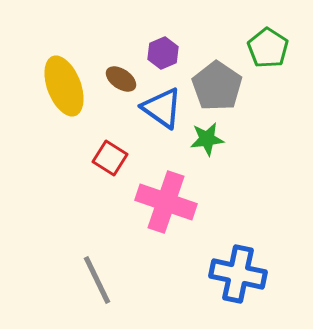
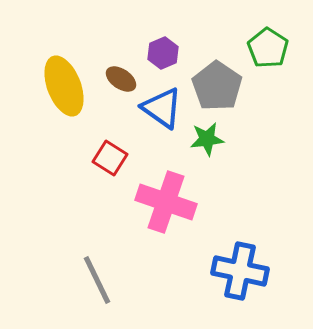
blue cross: moved 2 px right, 3 px up
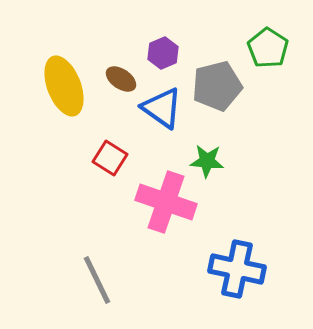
gray pentagon: rotated 24 degrees clockwise
green star: moved 22 px down; rotated 12 degrees clockwise
blue cross: moved 3 px left, 2 px up
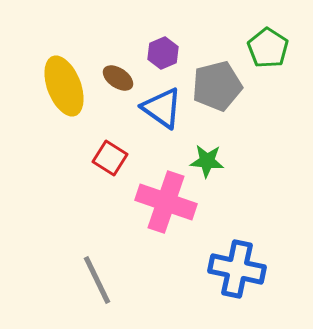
brown ellipse: moved 3 px left, 1 px up
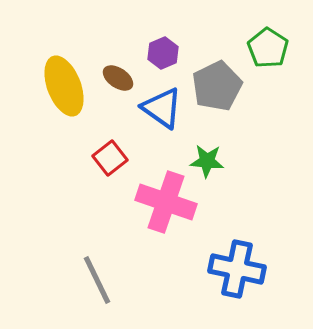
gray pentagon: rotated 12 degrees counterclockwise
red square: rotated 20 degrees clockwise
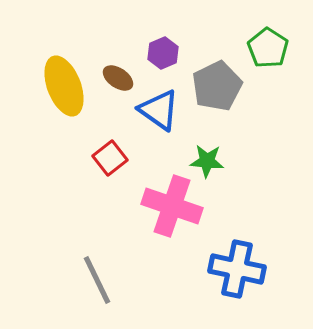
blue triangle: moved 3 px left, 2 px down
pink cross: moved 6 px right, 4 px down
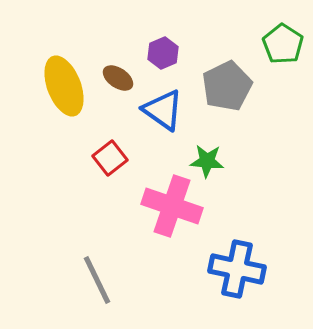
green pentagon: moved 15 px right, 4 px up
gray pentagon: moved 10 px right
blue triangle: moved 4 px right
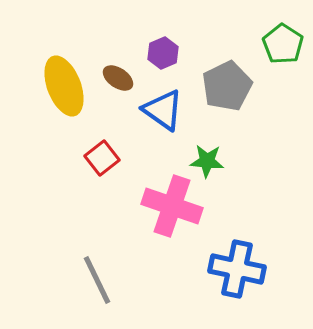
red square: moved 8 px left
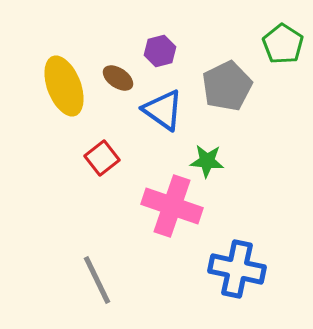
purple hexagon: moved 3 px left, 2 px up; rotated 8 degrees clockwise
